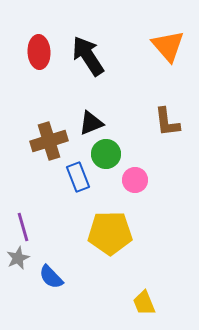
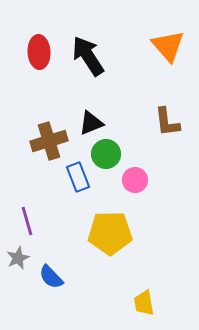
purple line: moved 4 px right, 6 px up
yellow trapezoid: rotated 12 degrees clockwise
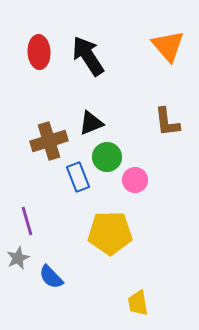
green circle: moved 1 px right, 3 px down
yellow trapezoid: moved 6 px left
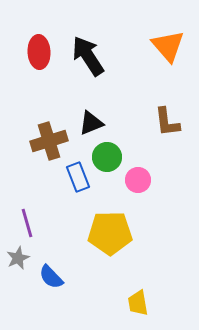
pink circle: moved 3 px right
purple line: moved 2 px down
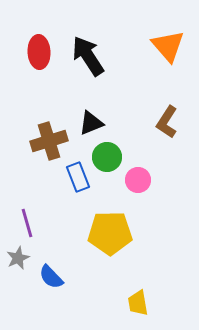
brown L-shape: rotated 40 degrees clockwise
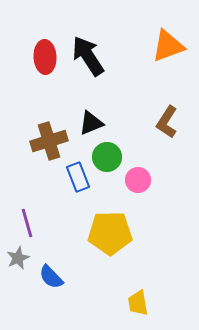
orange triangle: rotated 51 degrees clockwise
red ellipse: moved 6 px right, 5 px down
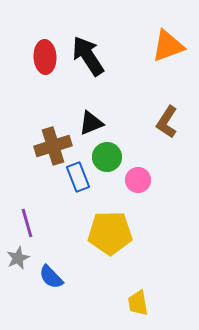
brown cross: moved 4 px right, 5 px down
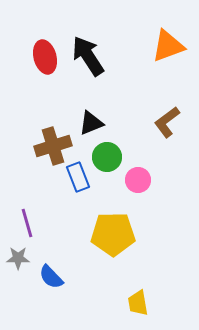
red ellipse: rotated 12 degrees counterclockwise
brown L-shape: rotated 20 degrees clockwise
yellow pentagon: moved 3 px right, 1 px down
gray star: rotated 25 degrees clockwise
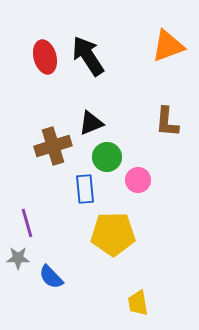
brown L-shape: rotated 48 degrees counterclockwise
blue rectangle: moved 7 px right, 12 px down; rotated 16 degrees clockwise
